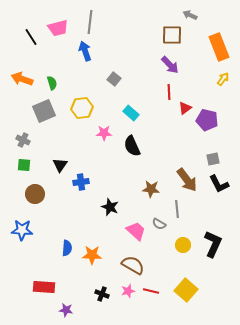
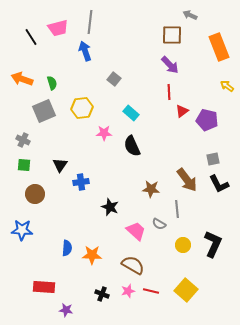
yellow arrow at (223, 79): moved 4 px right, 7 px down; rotated 88 degrees counterclockwise
red triangle at (185, 108): moved 3 px left, 3 px down
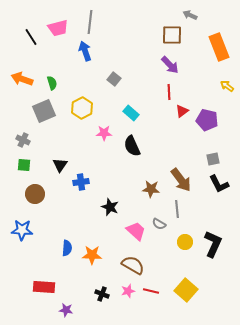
yellow hexagon at (82, 108): rotated 20 degrees counterclockwise
brown arrow at (187, 180): moved 6 px left
yellow circle at (183, 245): moved 2 px right, 3 px up
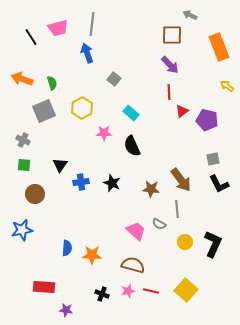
gray line at (90, 22): moved 2 px right, 2 px down
blue arrow at (85, 51): moved 2 px right, 2 px down
black star at (110, 207): moved 2 px right, 24 px up
blue star at (22, 230): rotated 15 degrees counterclockwise
brown semicircle at (133, 265): rotated 15 degrees counterclockwise
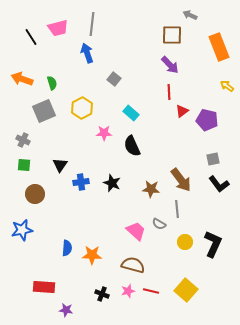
black L-shape at (219, 184): rotated 10 degrees counterclockwise
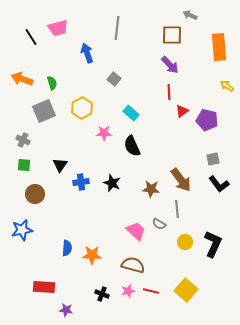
gray line at (92, 24): moved 25 px right, 4 px down
orange rectangle at (219, 47): rotated 16 degrees clockwise
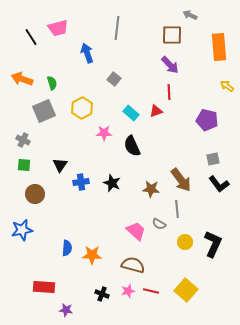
red triangle at (182, 111): moved 26 px left; rotated 16 degrees clockwise
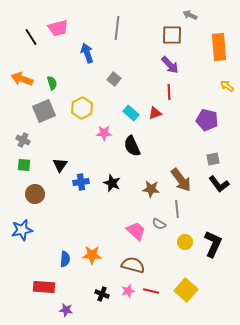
red triangle at (156, 111): moved 1 px left, 2 px down
blue semicircle at (67, 248): moved 2 px left, 11 px down
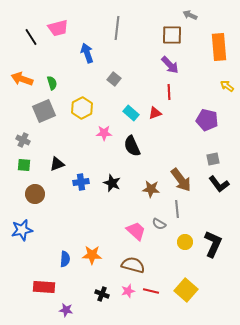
black triangle at (60, 165): moved 3 px left, 1 px up; rotated 35 degrees clockwise
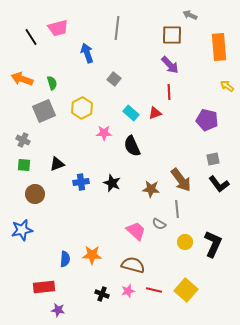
red rectangle at (44, 287): rotated 10 degrees counterclockwise
red line at (151, 291): moved 3 px right, 1 px up
purple star at (66, 310): moved 8 px left
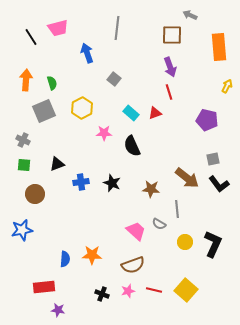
purple arrow at (170, 65): moved 2 px down; rotated 24 degrees clockwise
orange arrow at (22, 79): moved 4 px right, 1 px down; rotated 75 degrees clockwise
yellow arrow at (227, 86): rotated 80 degrees clockwise
red line at (169, 92): rotated 14 degrees counterclockwise
brown arrow at (181, 180): moved 6 px right, 2 px up; rotated 15 degrees counterclockwise
brown semicircle at (133, 265): rotated 145 degrees clockwise
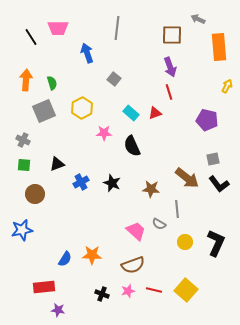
gray arrow at (190, 15): moved 8 px right, 4 px down
pink trapezoid at (58, 28): rotated 15 degrees clockwise
blue cross at (81, 182): rotated 21 degrees counterclockwise
black L-shape at (213, 244): moved 3 px right, 1 px up
blue semicircle at (65, 259): rotated 28 degrees clockwise
